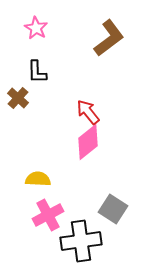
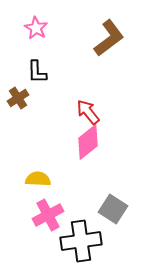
brown cross: rotated 15 degrees clockwise
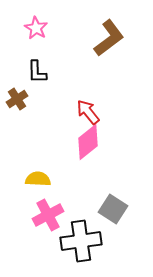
brown cross: moved 1 px left, 1 px down
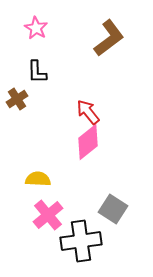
pink cross: rotated 12 degrees counterclockwise
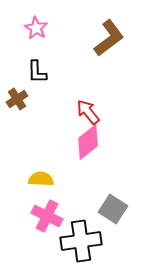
yellow semicircle: moved 3 px right
pink cross: moved 1 px left, 1 px down; rotated 24 degrees counterclockwise
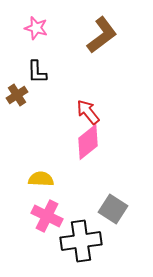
pink star: rotated 15 degrees counterclockwise
brown L-shape: moved 7 px left, 3 px up
brown cross: moved 4 px up
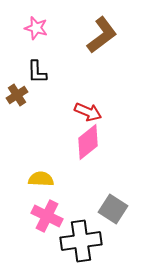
red arrow: rotated 152 degrees clockwise
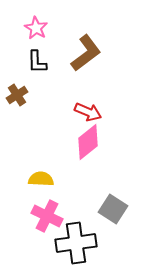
pink star: rotated 15 degrees clockwise
brown L-shape: moved 16 px left, 18 px down
black L-shape: moved 10 px up
black cross: moved 5 px left, 2 px down
